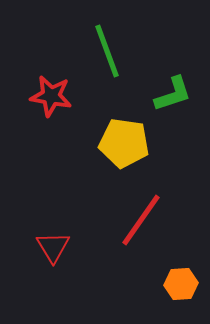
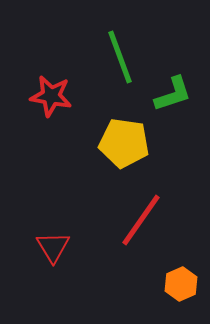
green line: moved 13 px right, 6 px down
orange hexagon: rotated 20 degrees counterclockwise
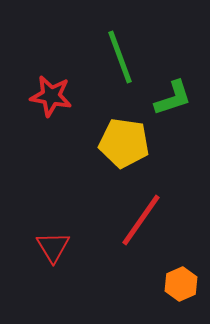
green L-shape: moved 4 px down
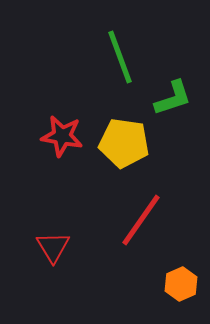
red star: moved 11 px right, 40 px down
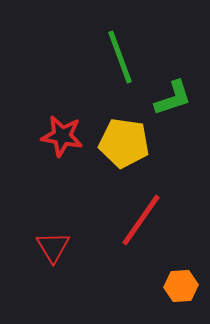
orange hexagon: moved 2 px down; rotated 20 degrees clockwise
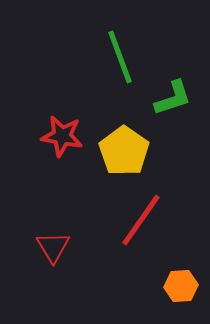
yellow pentagon: moved 8 px down; rotated 27 degrees clockwise
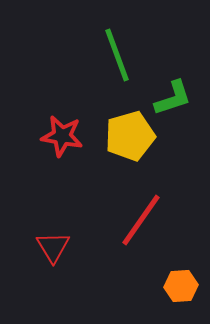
green line: moved 3 px left, 2 px up
yellow pentagon: moved 6 px right, 15 px up; rotated 21 degrees clockwise
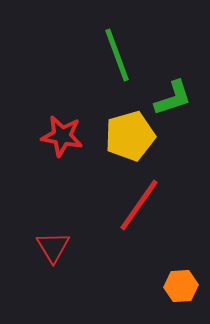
red line: moved 2 px left, 15 px up
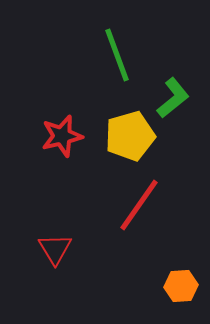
green L-shape: rotated 21 degrees counterclockwise
red star: rotated 24 degrees counterclockwise
red triangle: moved 2 px right, 2 px down
